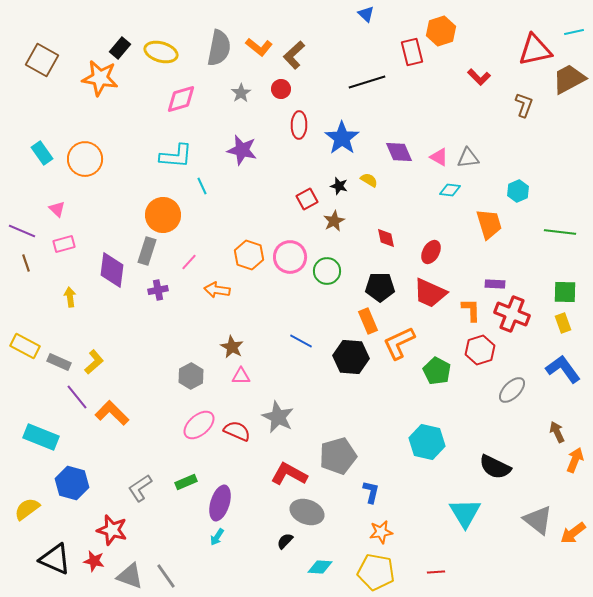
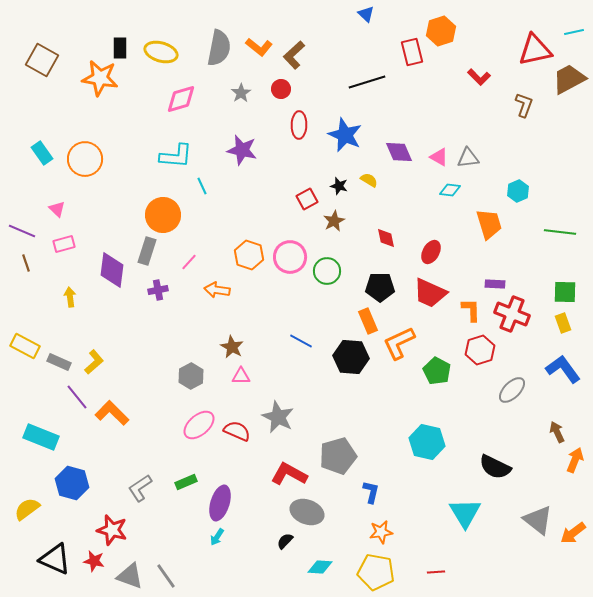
black rectangle at (120, 48): rotated 40 degrees counterclockwise
blue star at (342, 138): moved 3 px right, 3 px up; rotated 12 degrees counterclockwise
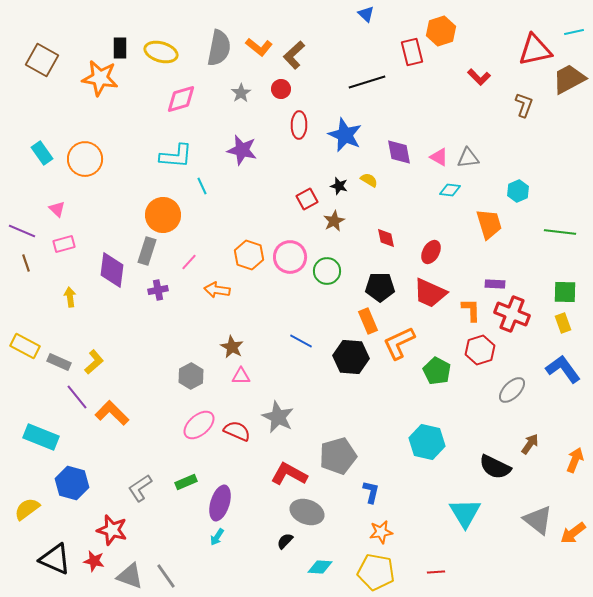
purple diamond at (399, 152): rotated 12 degrees clockwise
brown arrow at (557, 432): moved 27 px left, 12 px down; rotated 60 degrees clockwise
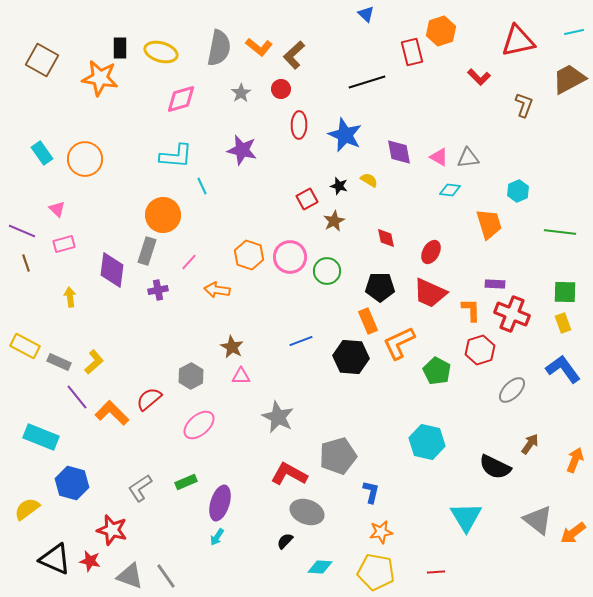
red triangle at (535, 50): moved 17 px left, 9 px up
blue line at (301, 341): rotated 50 degrees counterclockwise
red semicircle at (237, 431): moved 88 px left, 32 px up; rotated 64 degrees counterclockwise
cyan triangle at (465, 513): moved 1 px right, 4 px down
red star at (94, 561): moved 4 px left
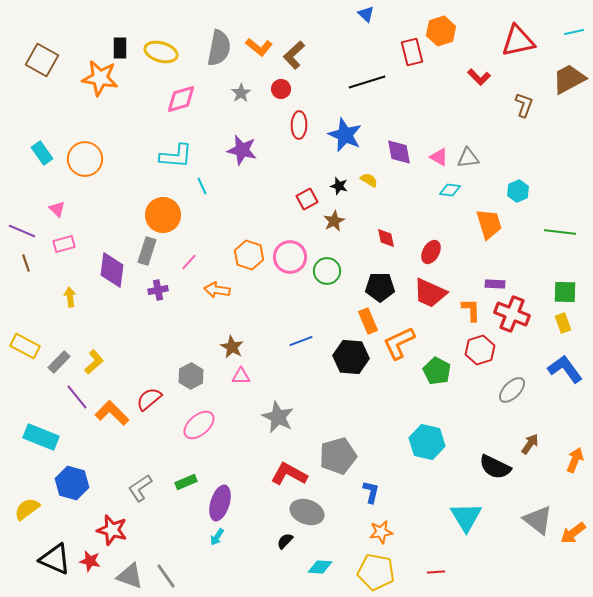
gray rectangle at (59, 362): rotated 70 degrees counterclockwise
blue L-shape at (563, 369): moved 2 px right
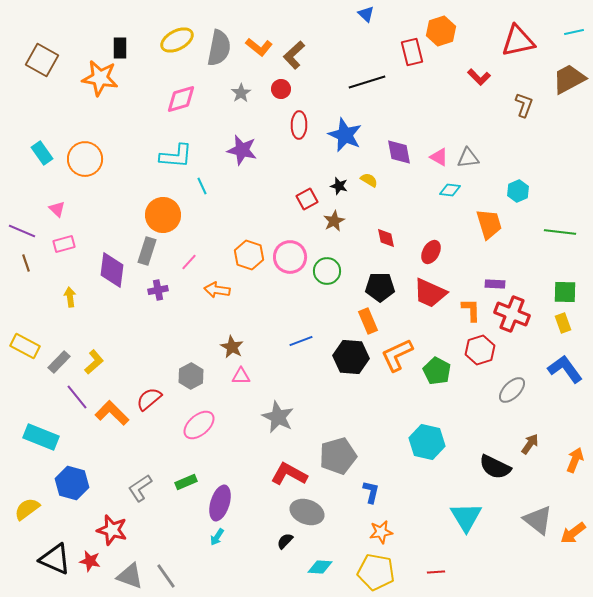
yellow ellipse at (161, 52): moved 16 px right, 12 px up; rotated 44 degrees counterclockwise
orange L-shape at (399, 343): moved 2 px left, 12 px down
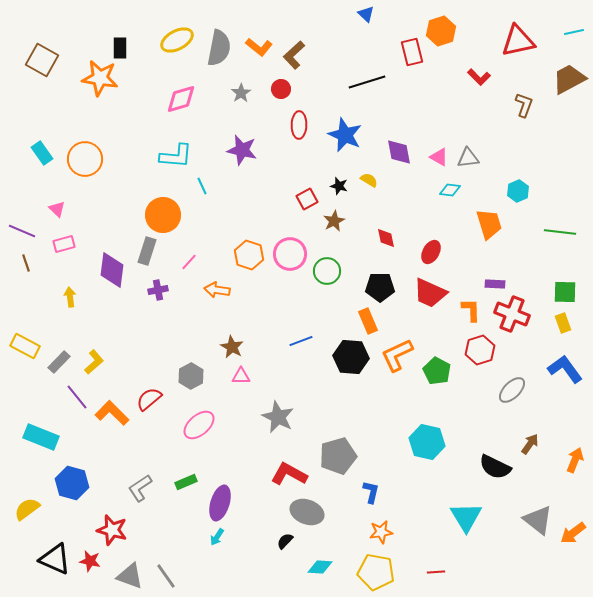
pink circle at (290, 257): moved 3 px up
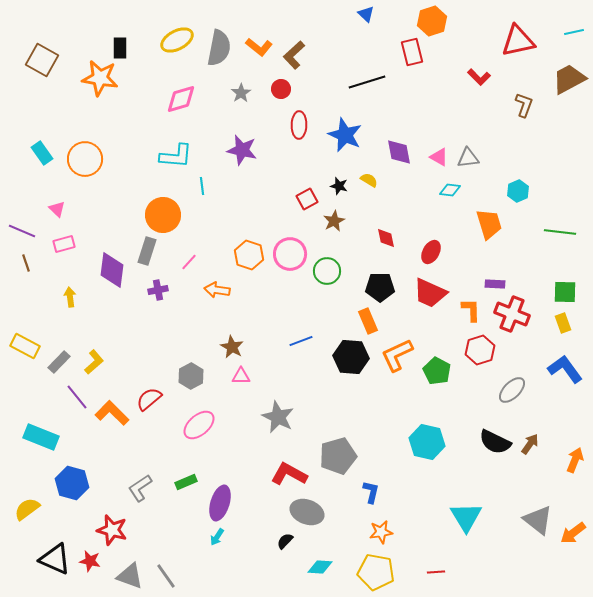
orange hexagon at (441, 31): moved 9 px left, 10 px up
cyan line at (202, 186): rotated 18 degrees clockwise
black semicircle at (495, 467): moved 25 px up
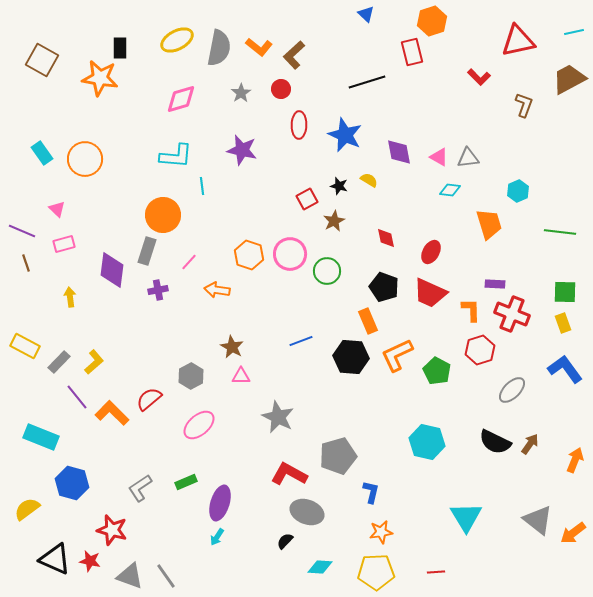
black pentagon at (380, 287): moved 4 px right; rotated 20 degrees clockwise
yellow pentagon at (376, 572): rotated 12 degrees counterclockwise
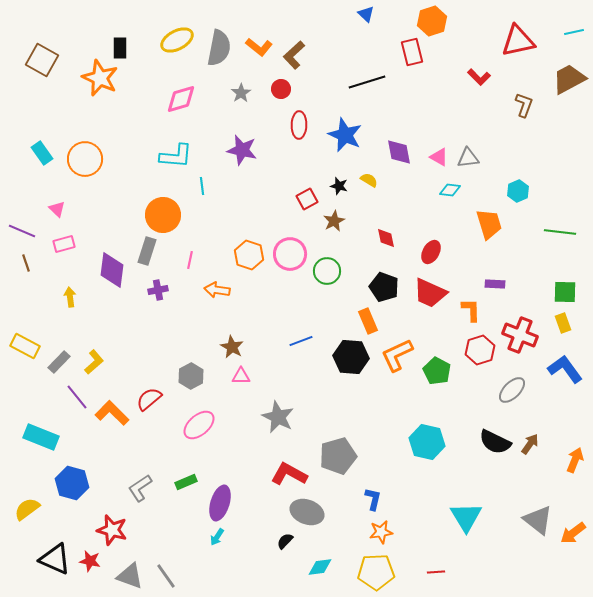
orange star at (100, 78): rotated 15 degrees clockwise
pink line at (189, 262): moved 1 px right, 2 px up; rotated 30 degrees counterclockwise
red cross at (512, 314): moved 8 px right, 21 px down
blue L-shape at (371, 492): moved 2 px right, 7 px down
cyan diamond at (320, 567): rotated 10 degrees counterclockwise
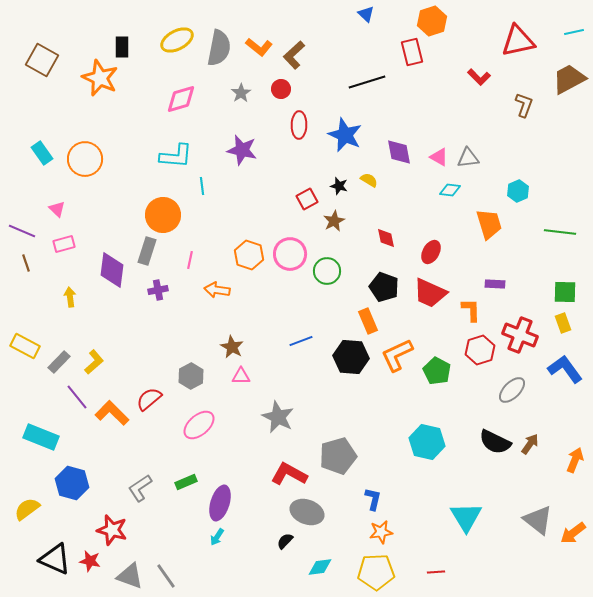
black rectangle at (120, 48): moved 2 px right, 1 px up
